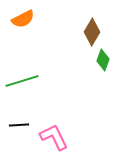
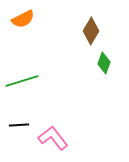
brown diamond: moved 1 px left, 1 px up
green diamond: moved 1 px right, 3 px down
pink L-shape: moved 1 px left, 1 px down; rotated 12 degrees counterclockwise
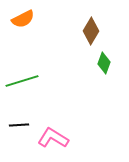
pink L-shape: rotated 20 degrees counterclockwise
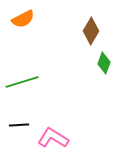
green line: moved 1 px down
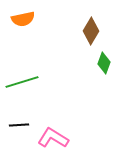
orange semicircle: rotated 15 degrees clockwise
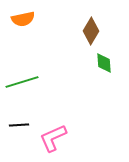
green diamond: rotated 25 degrees counterclockwise
pink L-shape: rotated 56 degrees counterclockwise
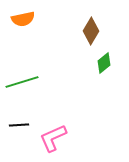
green diamond: rotated 55 degrees clockwise
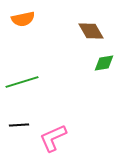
brown diamond: rotated 60 degrees counterclockwise
green diamond: rotated 30 degrees clockwise
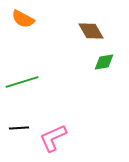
orange semicircle: rotated 40 degrees clockwise
green diamond: moved 1 px up
black line: moved 3 px down
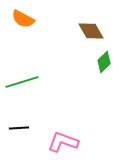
green diamond: rotated 35 degrees counterclockwise
pink L-shape: moved 10 px right, 4 px down; rotated 44 degrees clockwise
